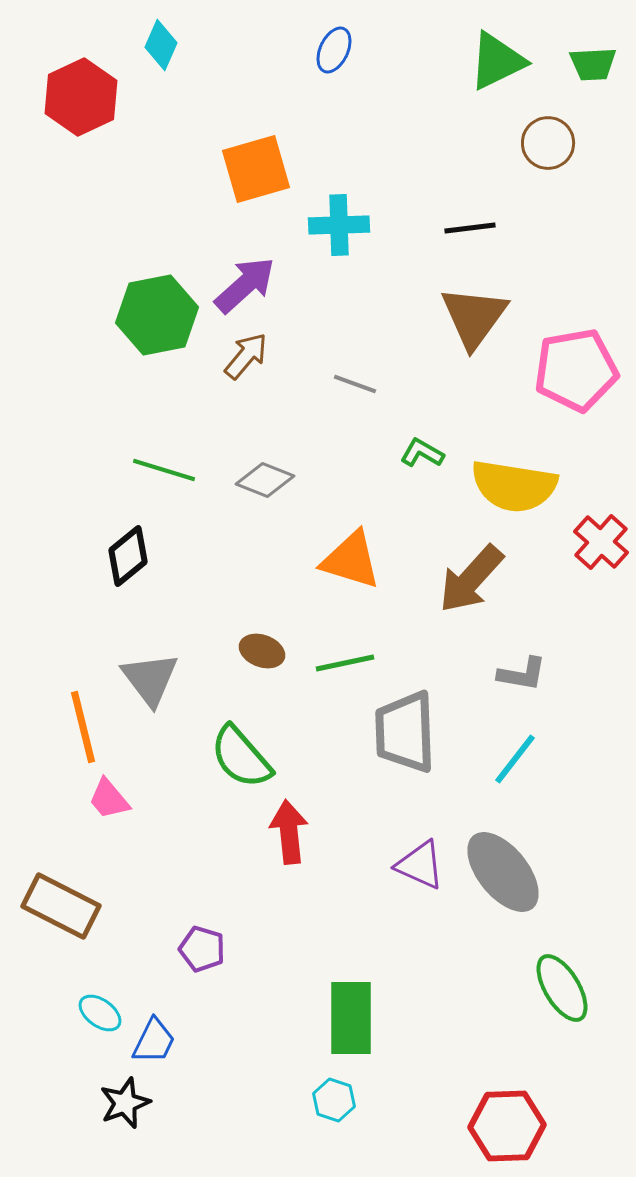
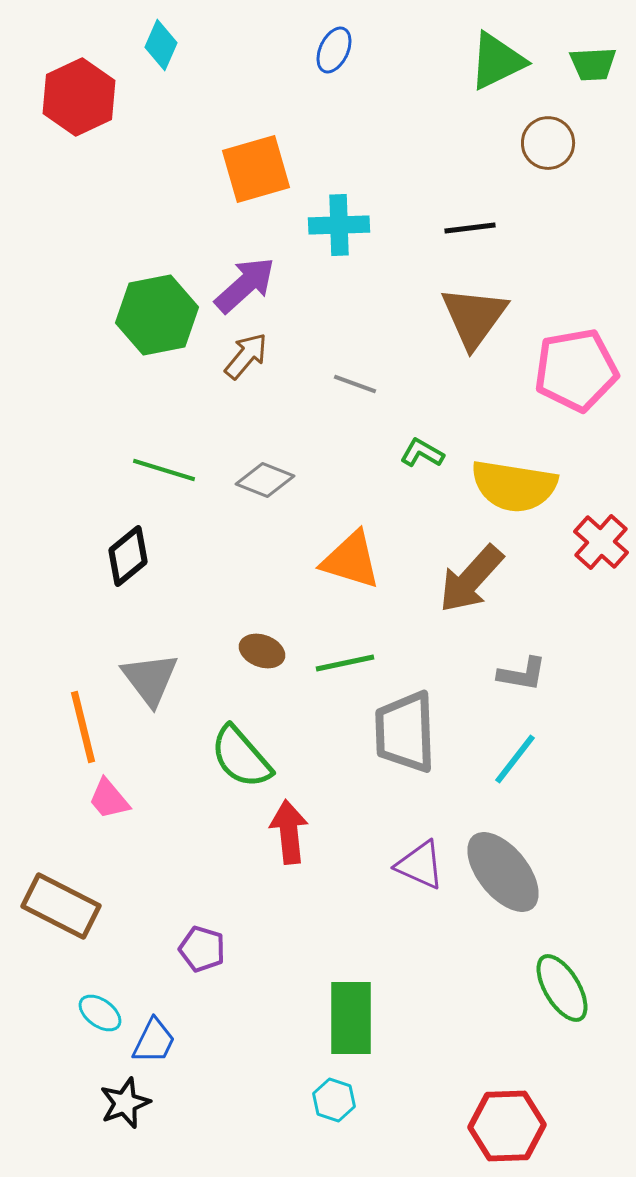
red hexagon at (81, 97): moved 2 px left
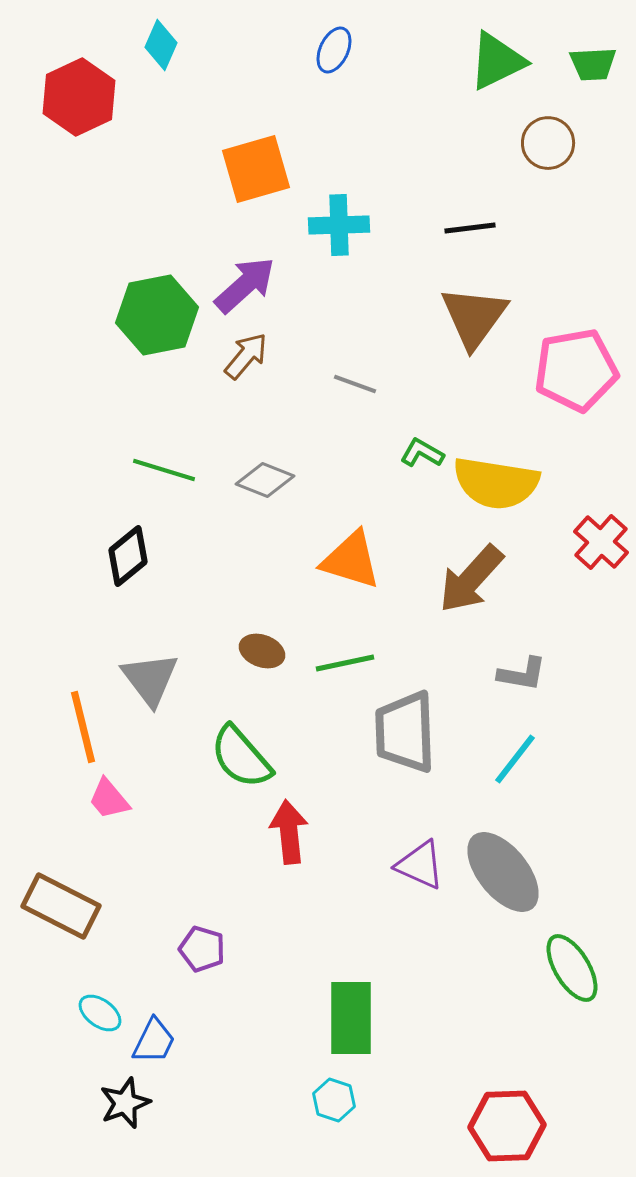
yellow semicircle at (514, 486): moved 18 px left, 3 px up
green ellipse at (562, 988): moved 10 px right, 20 px up
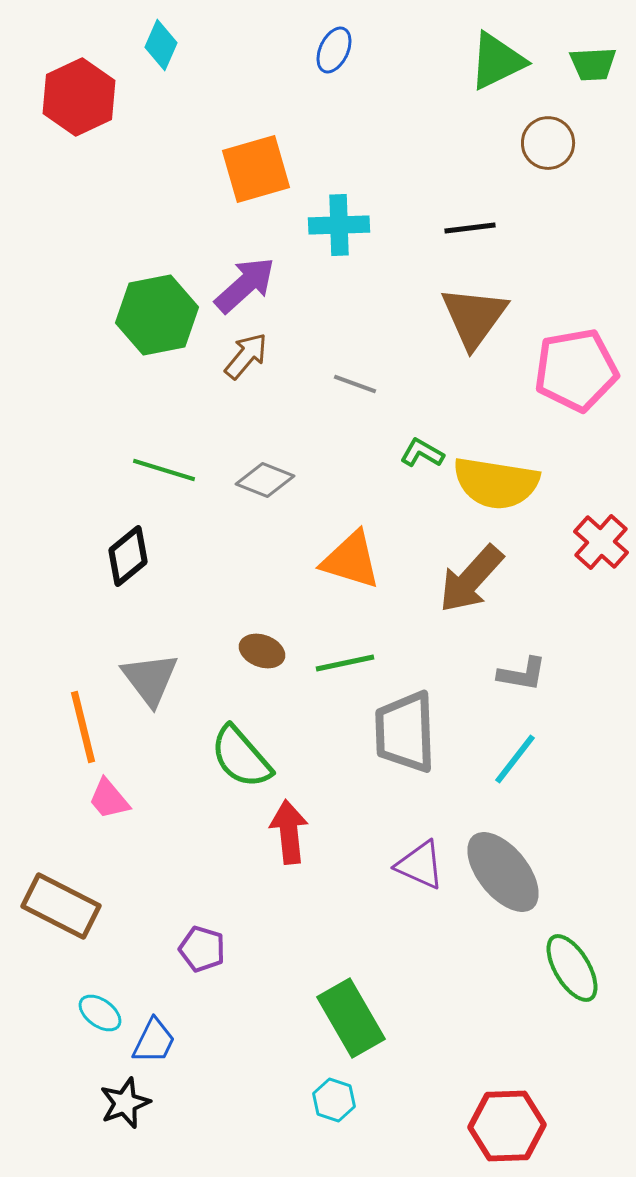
green rectangle at (351, 1018): rotated 30 degrees counterclockwise
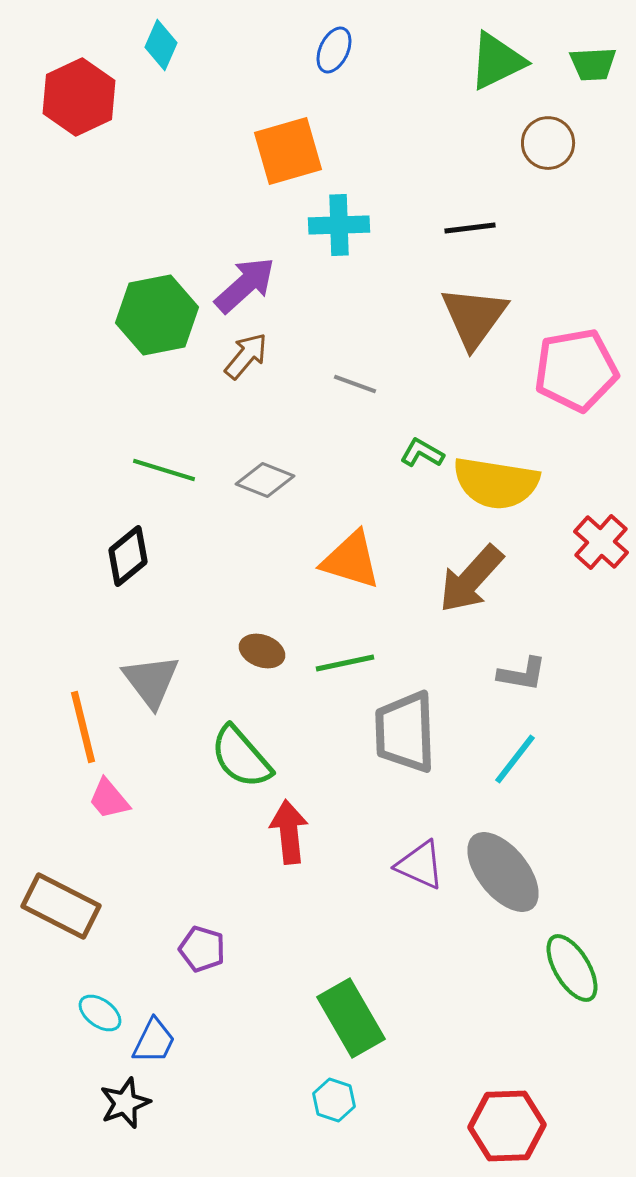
orange square at (256, 169): moved 32 px right, 18 px up
gray triangle at (150, 679): moved 1 px right, 2 px down
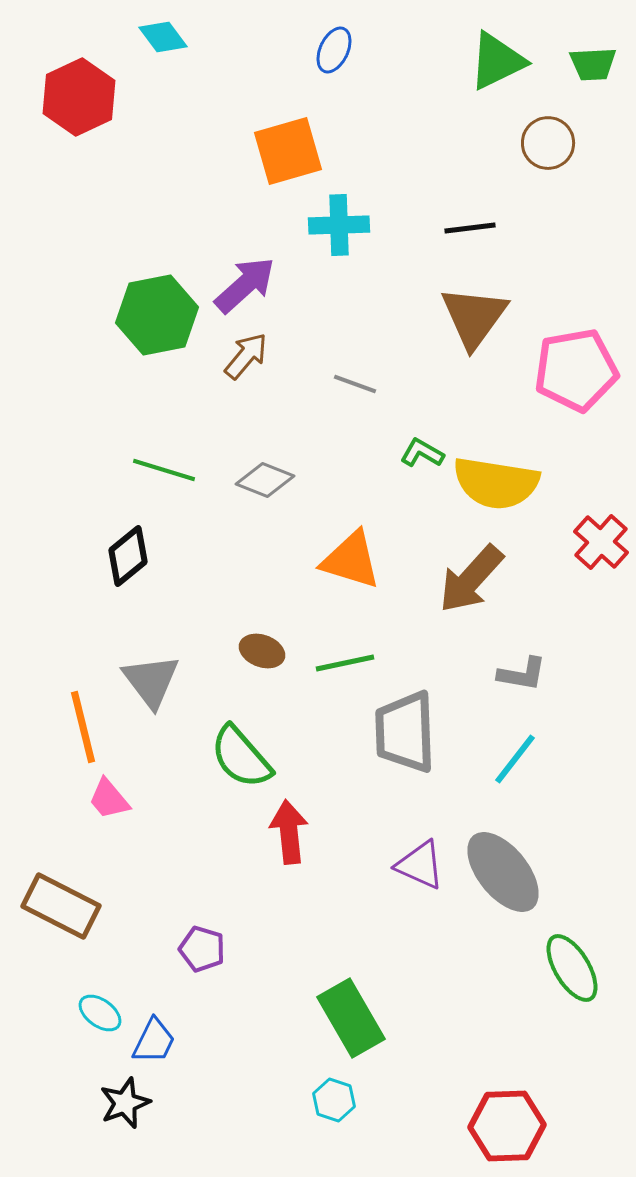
cyan diamond at (161, 45): moved 2 px right, 8 px up; rotated 60 degrees counterclockwise
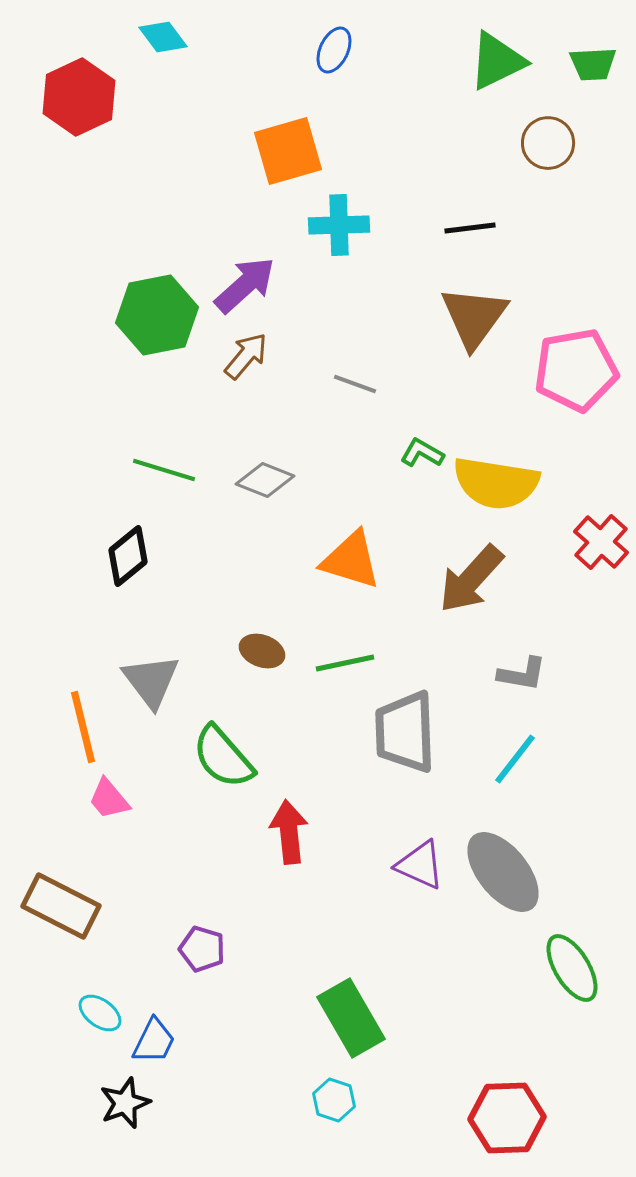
green semicircle at (241, 757): moved 18 px left
red hexagon at (507, 1126): moved 8 px up
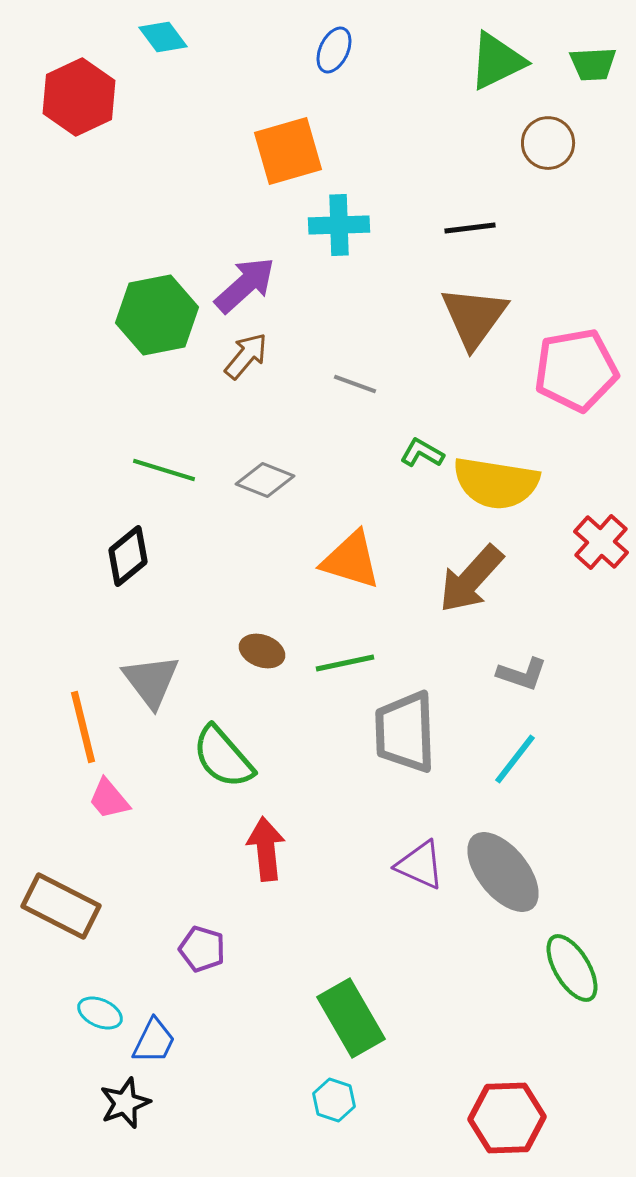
gray L-shape at (522, 674): rotated 9 degrees clockwise
red arrow at (289, 832): moved 23 px left, 17 px down
cyan ellipse at (100, 1013): rotated 12 degrees counterclockwise
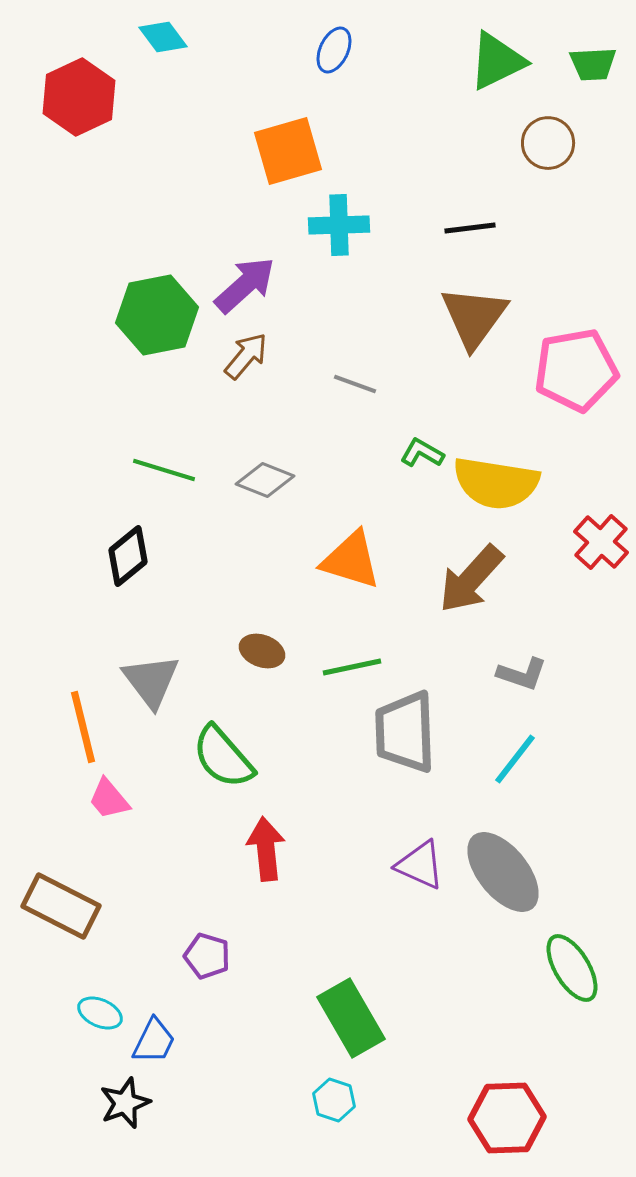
green line at (345, 663): moved 7 px right, 4 px down
purple pentagon at (202, 949): moved 5 px right, 7 px down
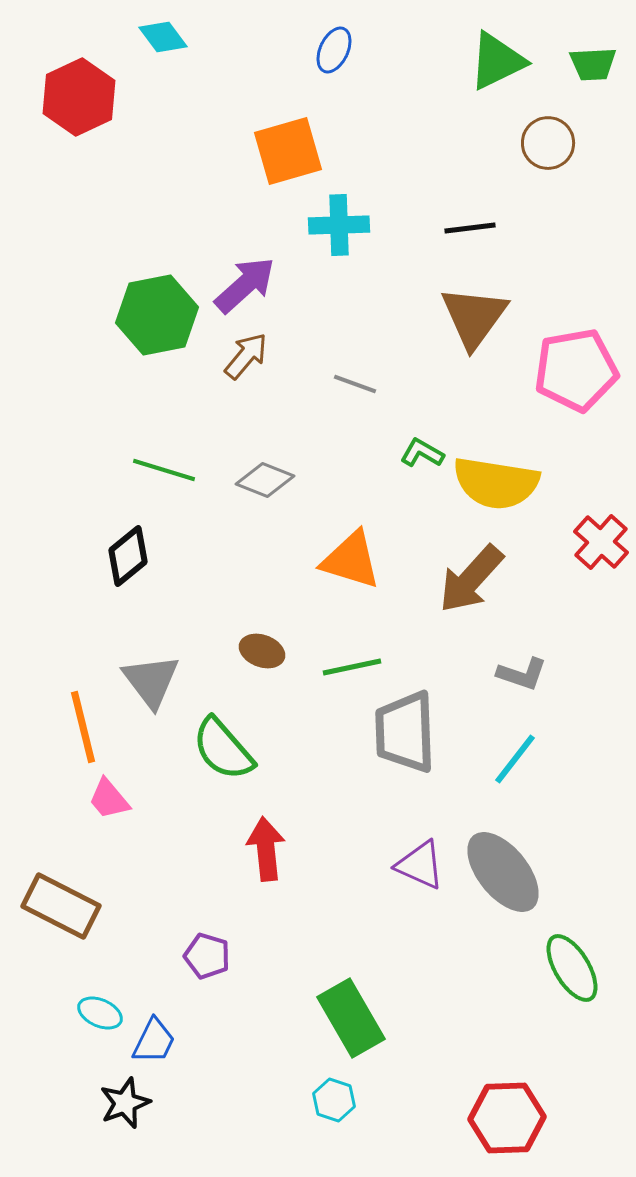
green semicircle at (223, 757): moved 8 px up
